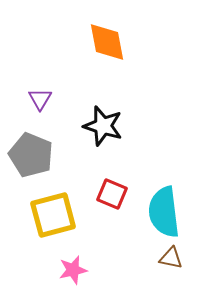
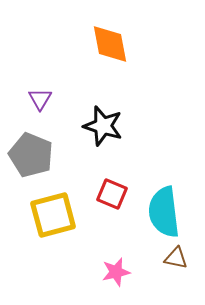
orange diamond: moved 3 px right, 2 px down
brown triangle: moved 5 px right
pink star: moved 43 px right, 2 px down
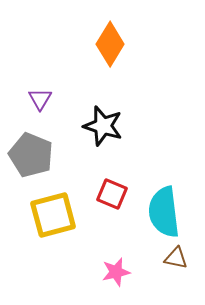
orange diamond: rotated 42 degrees clockwise
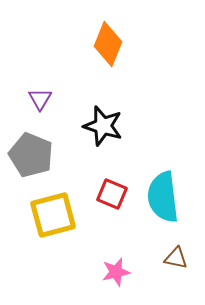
orange diamond: moved 2 px left; rotated 9 degrees counterclockwise
cyan semicircle: moved 1 px left, 15 px up
